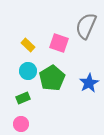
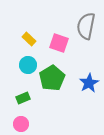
gray semicircle: rotated 12 degrees counterclockwise
yellow rectangle: moved 1 px right, 6 px up
cyan circle: moved 6 px up
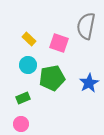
green pentagon: rotated 20 degrees clockwise
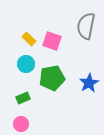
pink square: moved 7 px left, 2 px up
cyan circle: moved 2 px left, 1 px up
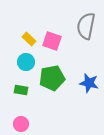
cyan circle: moved 2 px up
blue star: rotated 30 degrees counterclockwise
green rectangle: moved 2 px left, 8 px up; rotated 32 degrees clockwise
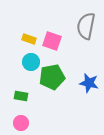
yellow rectangle: rotated 24 degrees counterclockwise
cyan circle: moved 5 px right
green pentagon: moved 1 px up
green rectangle: moved 6 px down
pink circle: moved 1 px up
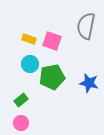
cyan circle: moved 1 px left, 2 px down
green rectangle: moved 4 px down; rotated 48 degrees counterclockwise
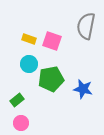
cyan circle: moved 1 px left
green pentagon: moved 1 px left, 2 px down
blue star: moved 6 px left, 6 px down
green rectangle: moved 4 px left
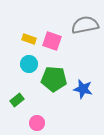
gray semicircle: moved 1 px left, 1 px up; rotated 68 degrees clockwise
green pentagon: moved 3 px right; rotated 15 degrees clockwise
pink circle: moved 16 px right
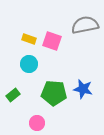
green pentagon: moved 14 px down
green rectangle: moved 4 px left, 5 px up
